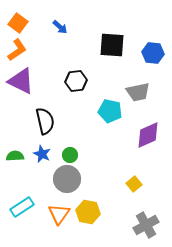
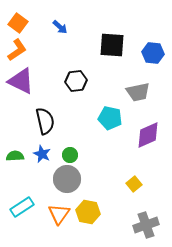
cyan pentagon: moved 7 px down
gray cross: rotated 10 degrees clockwise
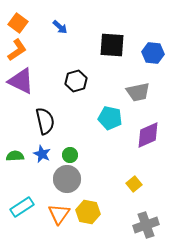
black hexagon: rotated 10 degrees counterclockwise
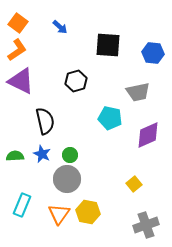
black square: moved 4 px left
cyan rectangle: moved 2 px up; rotated 35 degrees counterclockwise
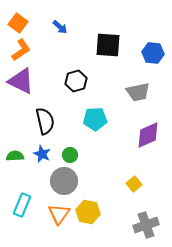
orange L-shape: moved 4 px right
cyan pentagon: moved 15 px left, 1 px down; rotated 15 degrees counterclockwise
gray circle: moved 3 px left, 2 px down
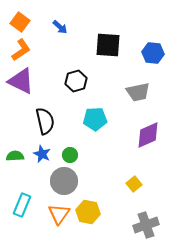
orange square: moved 2 px right, 1 px up
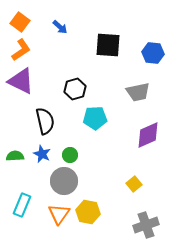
black hexagon: moved 1 px left, 8 px down
cyan pentagon: moved 1 px up
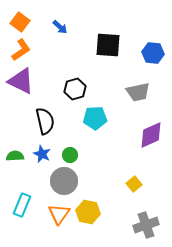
purple diamond: moved 3 px right
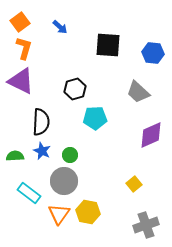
orange square: rotated 18 degrees clockwise
orange L-shape: moved 3 px right, 2 px up; rotated 40 degrees counterclockwise
gray trapezoid: rotated 55 degrees clockwise
black semicircle: moved 4 px left, 1 px down; rotated 16 degrees clockwise
blue star: moved 3 px up
cyan rectangle: moved 7 px right, 12 px up; rotated 75 degrees counterclockwise
